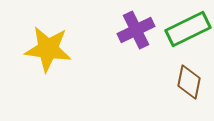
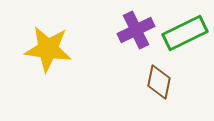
green rectangle: moved 3 px left, 4 px down
brown diamond: moved 30 px left
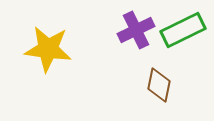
green rectangle: moved 2 px left, 3 px up
brown diamond: moved 3 px down
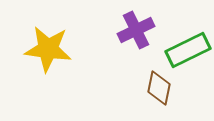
green rectangle: moved 5 px right, 20 px down
brown diamond: moved 3 px down
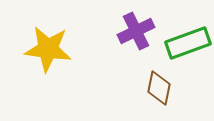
purple cross: moved 1 px down
green rectangle: moved 7 px up; rotated 6 degrees clockwise
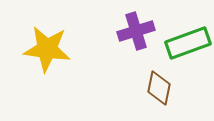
purple cross: rotated 9 degrees clockwise
yellow star: moved 1 px left
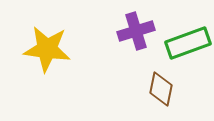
brown diamond: moved 2 px right, 1 px down
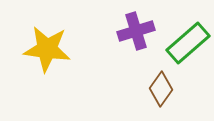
green rectangle: rotated 21 degrees counterclockwise
brown diamond: rotated 24 degrees clockwise
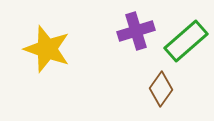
green rectangle: moved 2 px left, 2 px up
yellow star: rotated 12 degrees clockwise
